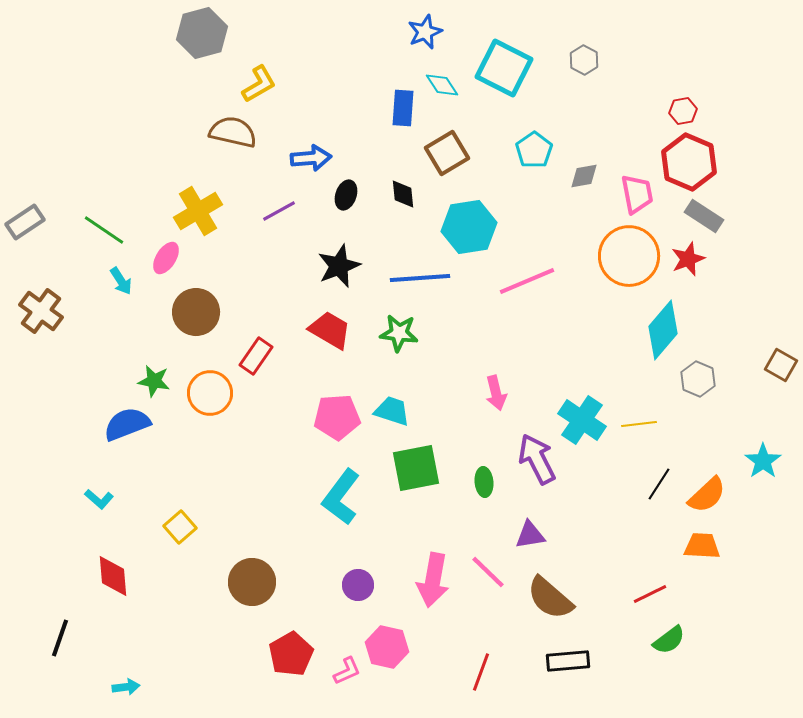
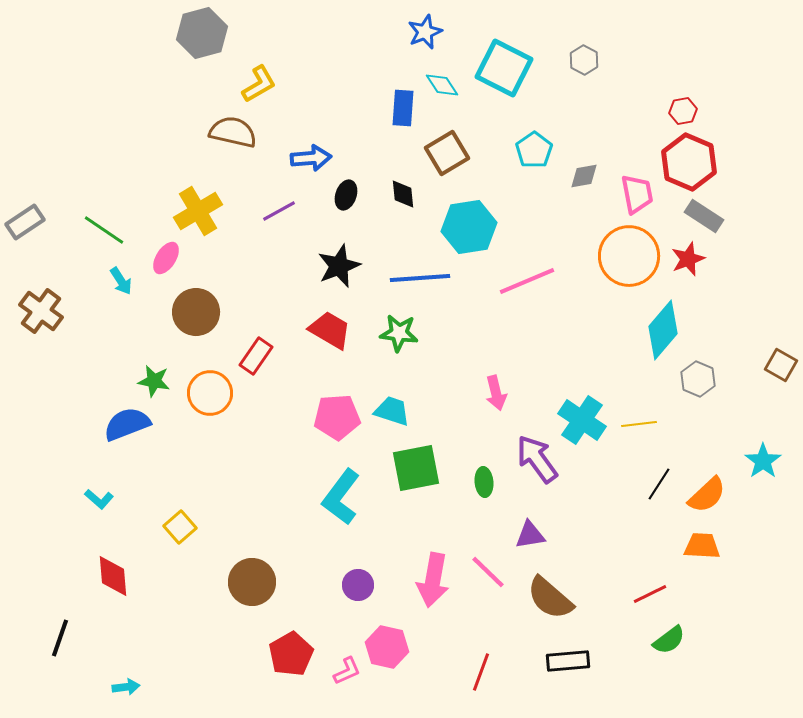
purple arrow at (537, 459): rotated 9 degrees counterclockwise
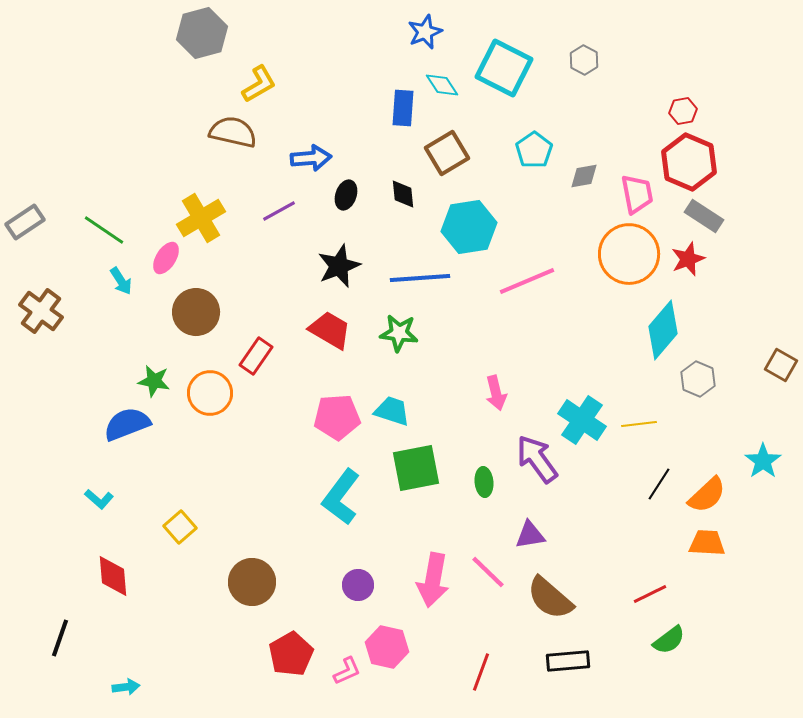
yellow cross at (198, 211): moved 3 px right, 7 px down
orange circle at (629, 256): moved 2 px up
orange trapezoid at (702, 546): moved 5 px right, 3 px up
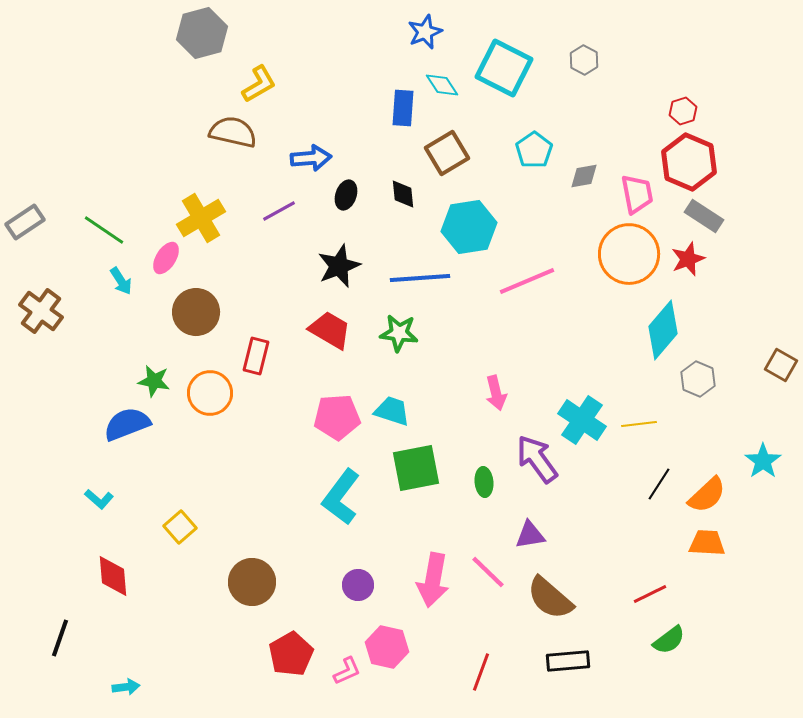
red hexagon at (683, 111): rotated 8 degrees counterclockwise
red rectangle at (256, 356): rotated 21 degrees counterclockwise
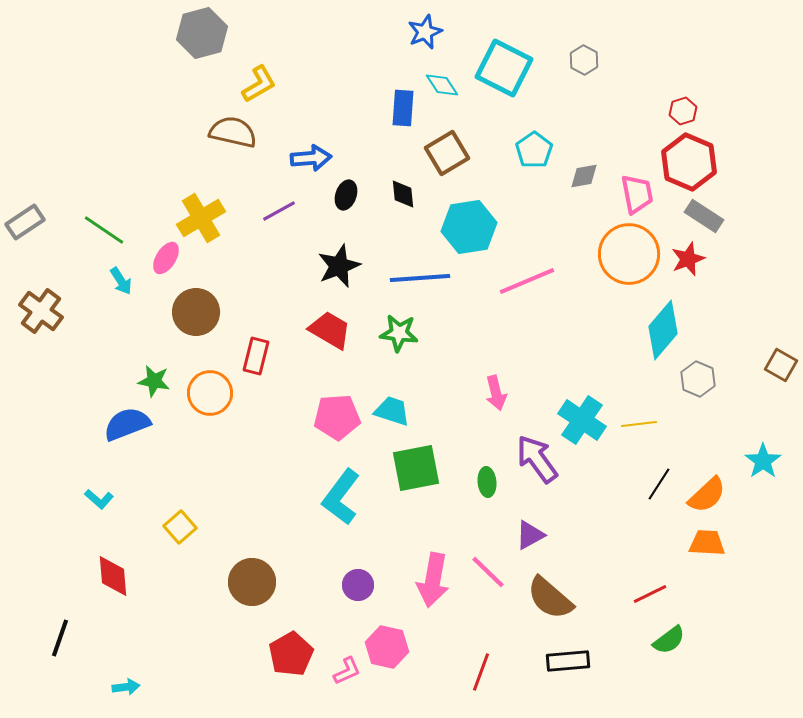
green ellipse at (484, 482): moved 3 px right
purple triangle at (530, 535): rotated 20 degrees counterclockwise
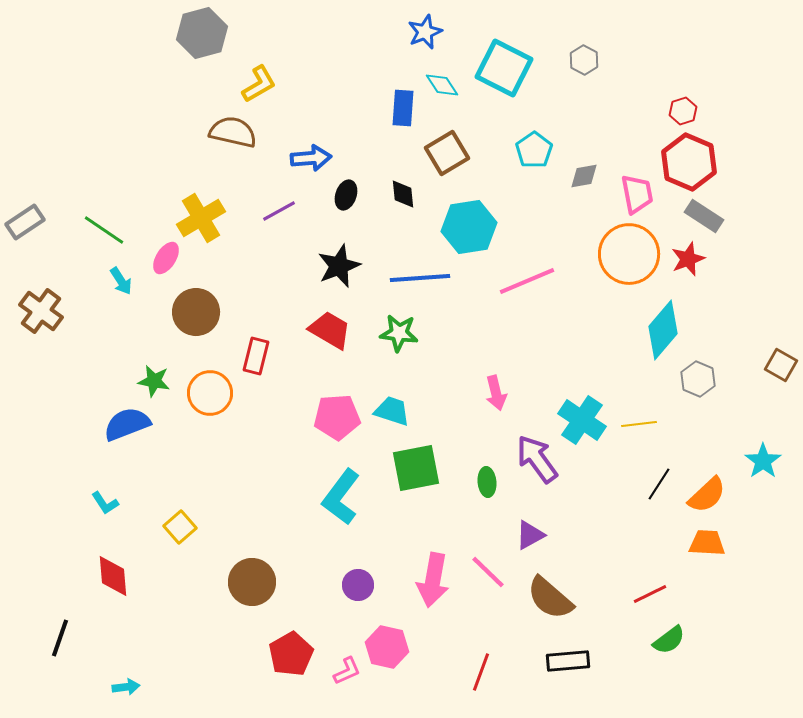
cyan L-shape at (99, 499): moved 6 px right, 4 px down; rotated 16 degrees clockwise
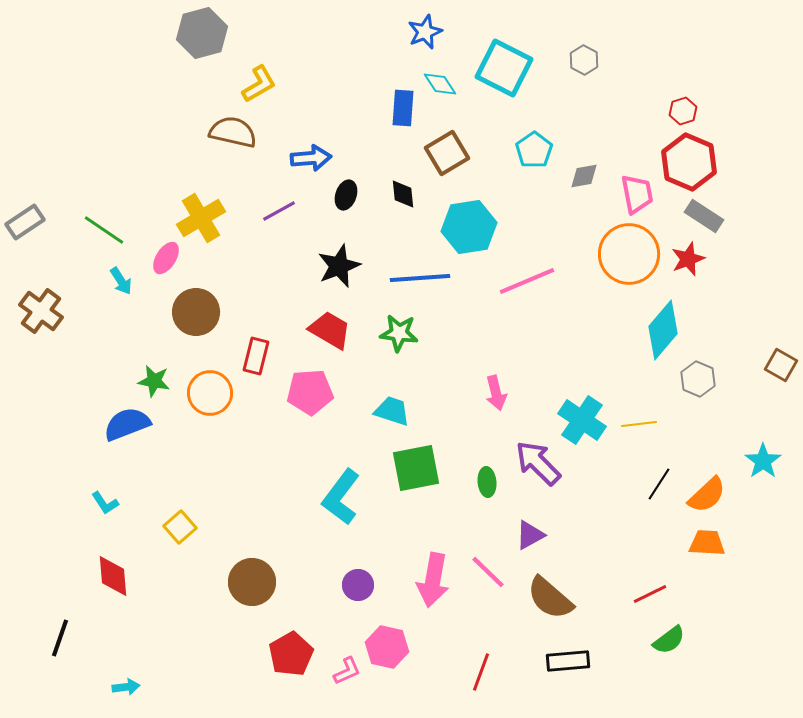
cyan diamond at (442, 85): moved 2 px left, 1 px up
pink pentagon at (337, 417): moved 27 px left, 25 px up
purple arrow at (537, 459): moved 1 px right, 4 px down; rotated 9 degrees counterclockwise
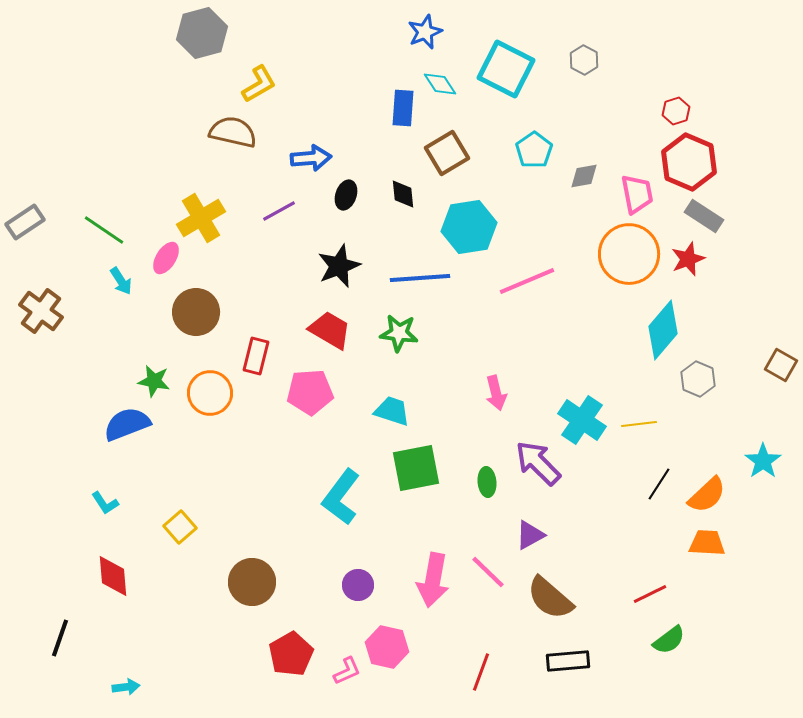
cyan square at (504, 68): moved 2 px right, 1 px down
red hexagon at (683, 111): moved 7 px left
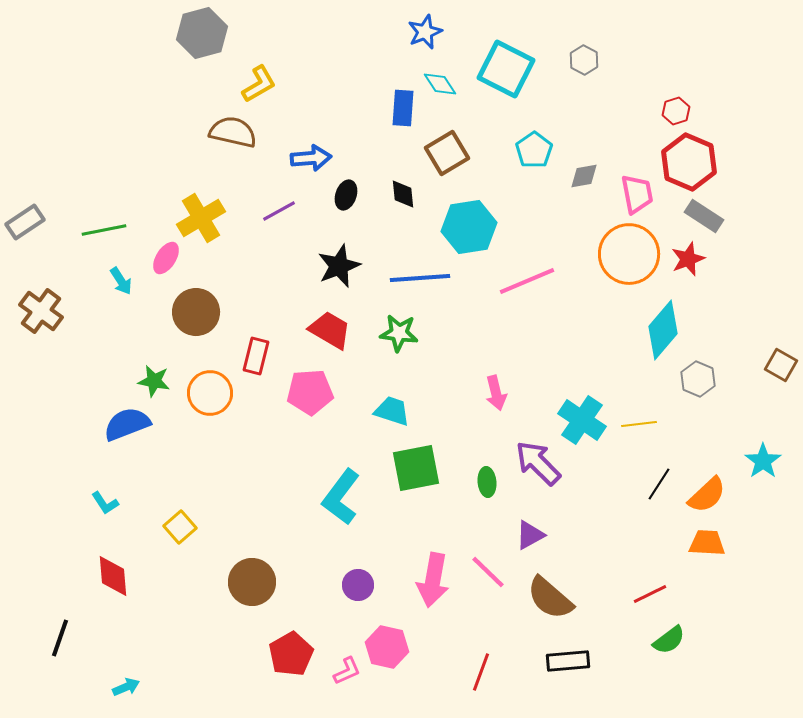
green line at (104, 230): rotated 45 degrees counterclockwise
cyan arrow at (126, 687): rotated 16 degrees counterclockwise
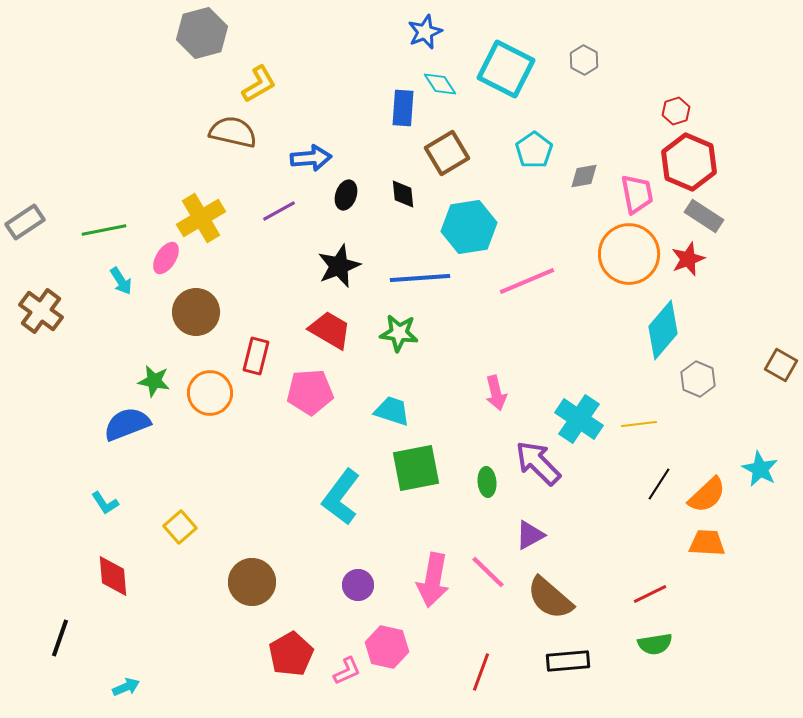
cyan cross at (582, 420): moved 3 px left, 1 px up
cyan star at (763, 461): moved 3 px left, 8 px down; rotated 9 degrees counterclockwise
green semicircle at (669, 640): moved 14 px left, 4 px down; rotated 28 degrees clockwise
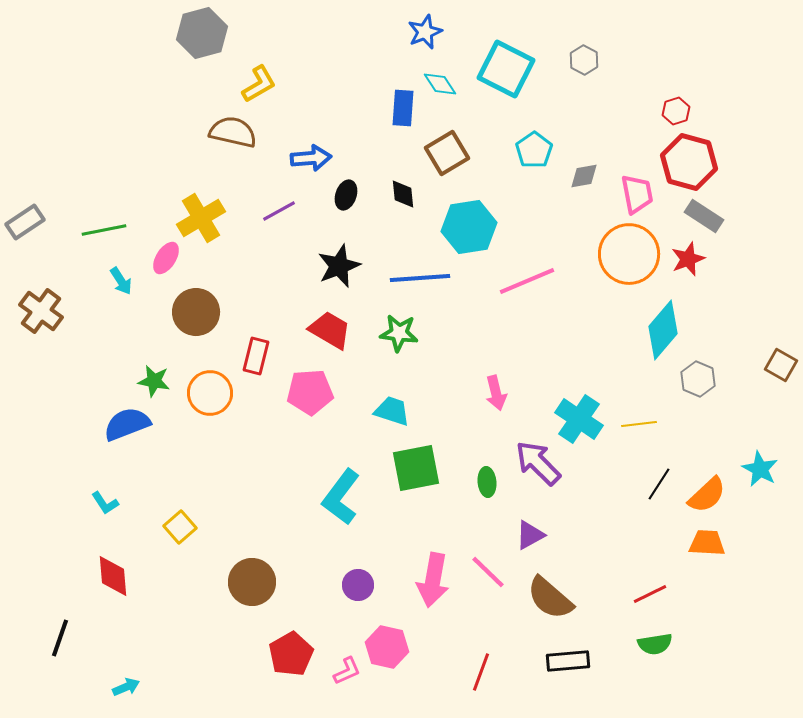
red hexagon at (689, 162): rotated 8 degrees counterclockwise
